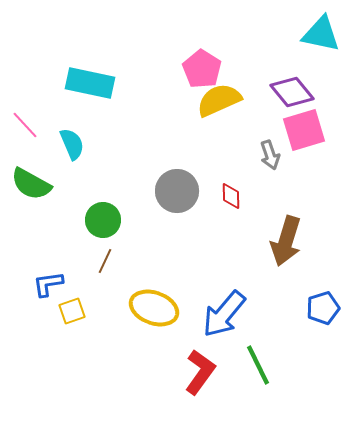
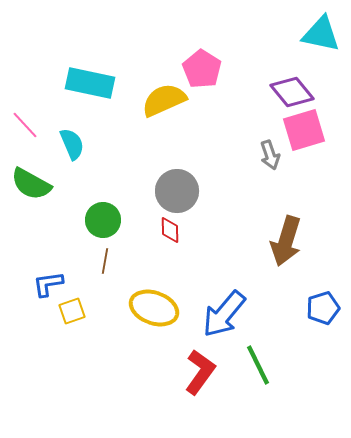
yellow semicircle: moved 55 px left
red diamond: moved 61 px left, 34 px down
brown line: rotated 15 degrees counterclockwise
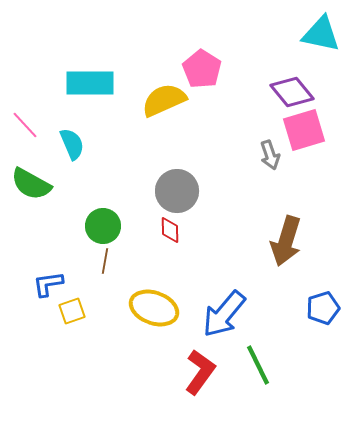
cyan rectangle: rotated 12 degrees counterclockwise
green circle: moved 6 px down
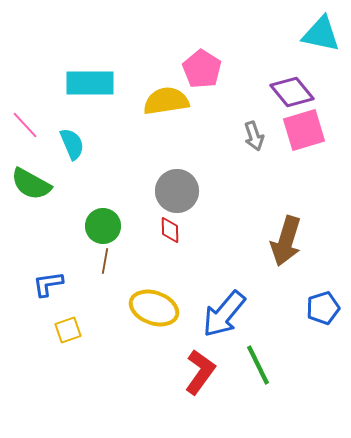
yellow semicircle: moved 2 px right, 1 px down; rotated 15 degrees clockwise
gray arrow: moved 16 px left, 19 px up
yellow square: moved 4 px left, 19 px down
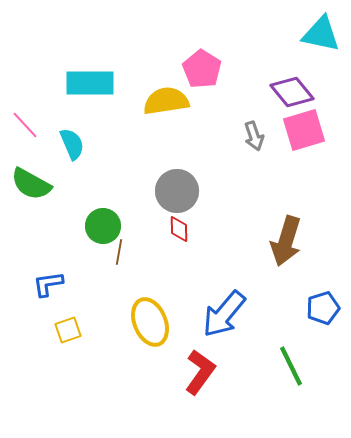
red diamond: moved 9 px right, 1 px up
brown line: moved 14 px right, 9 px up
yellow ellipse: moved 4 px left, 14 px down; rotated 48 degrees clockwise
green line: moved 33 px right, 1 px down
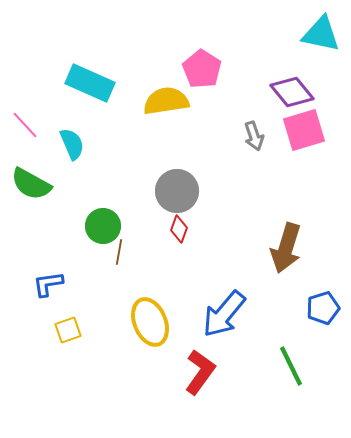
cyan rectangle: rotated 24 degrees clockwise
red diamond: rotated 20 degrees clockwise
brown arrow: moved 7 px down
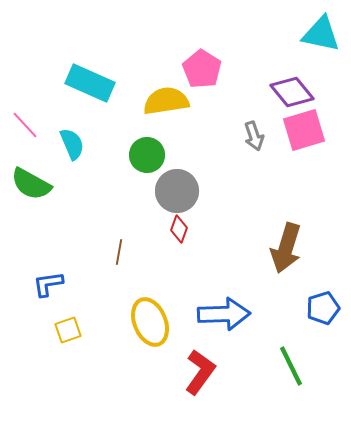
green circle: moved 44 px right, 71 px up
blue arrow: rotated 132 degrees counterclockwise
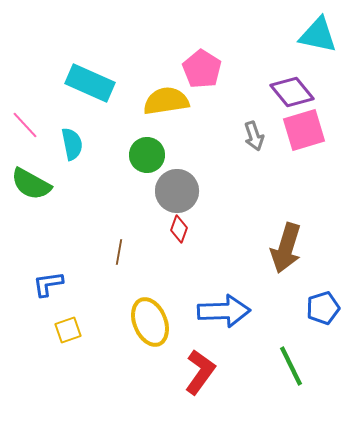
cyan triangle: moved 3 px left, 1 px down
cyan semicircle: rotated 12 degrees clockwise
blue arrow: moved 3 px up
